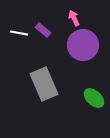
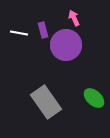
purple rectangle: rotated 35 degrees clockwise
purple circle: moved 17 px left
gray rectangle: moved 2 px right, 18 px down; rotated 12 degrees counterclockwise
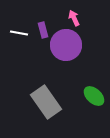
green ellipse: moved 2 px up
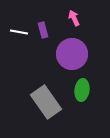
white line: moved 1 px up
purple circle: moved 6 px right, 9 px down
green ellipse: moved 12 px left, 6 px up; rotated 55 degrees clockwise
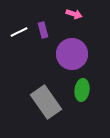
pink arrow: moved 4 px up; rotated 133 degrees clockwise
white line: rotated 36 degrees counterclockwise
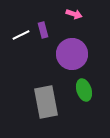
white line: moved 2 px right, 3 px down
green ellipse: moved 2 px right; rotated 25 degrees counterclockwise
gray rectangle: rotated 24 degrees clockwise
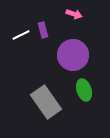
purple circle: moved 1 px right, 1 px down
gray rectangle: rotated 24 degrees counterclockwise
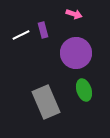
purple circle: moved 3 px right, 2 px up
gray rectangle: rotated 12 degrees clockwise
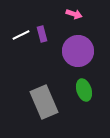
purple rectangle: moved 1 px left, 4 px down
purple circle: moved 2 px right, 2 px up
gray rectangle: moved 2 px left
